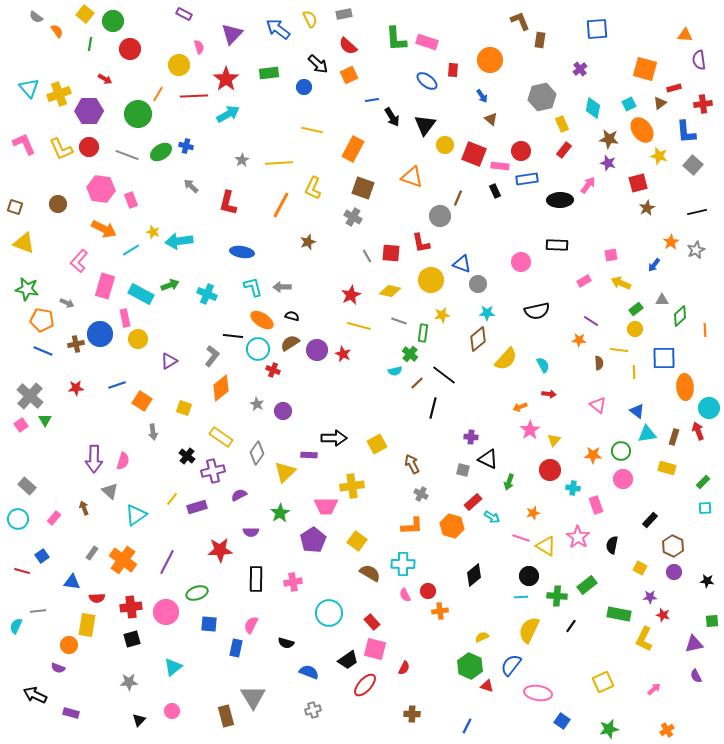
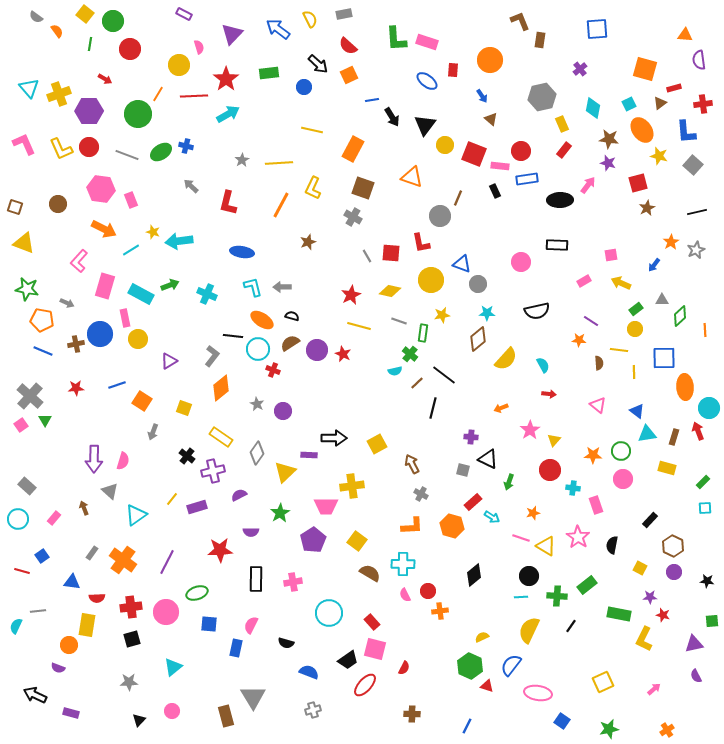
orange arrow at (520, 407): moved 19 px left, 1 px down
gray arrow at (153, 432): rotated 28 degrees clockwise
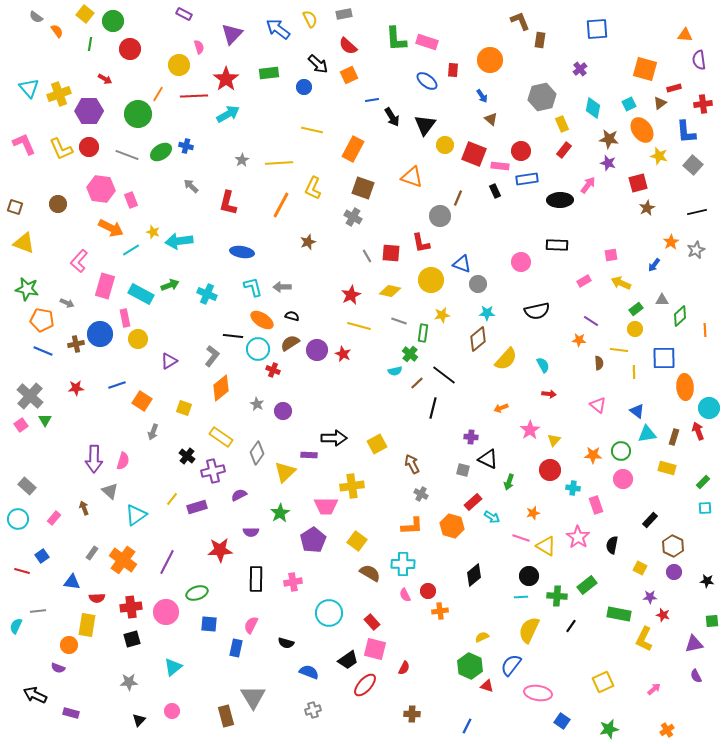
orange arrow at (104, 229): moved 7 px right, 1 px up
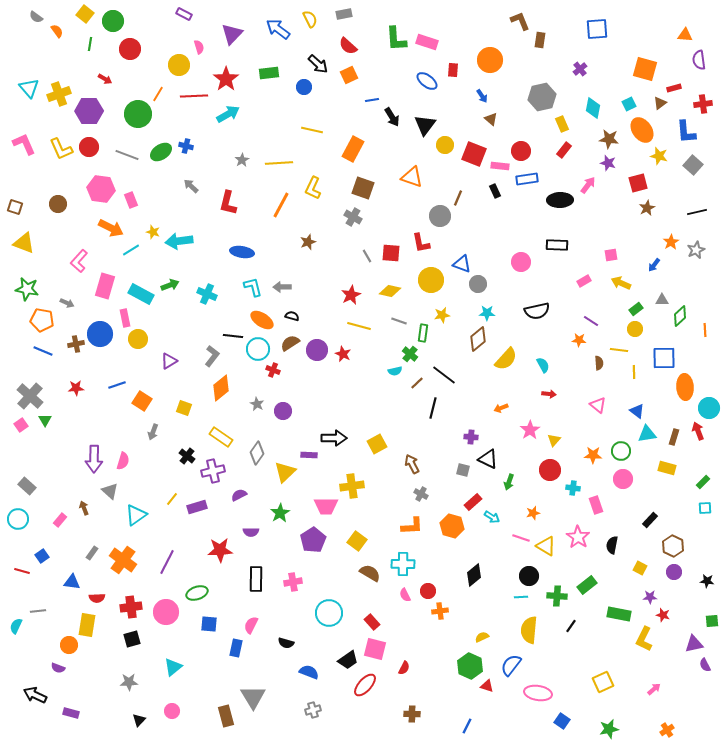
pink rectangle at (54, 518): moved 6 px right, 2 px down
yellow semicircle at (529, 630): rotated 20 degrees counterclockwise
purple semicircle at (696, 676): moved 9 px right, 11 px up
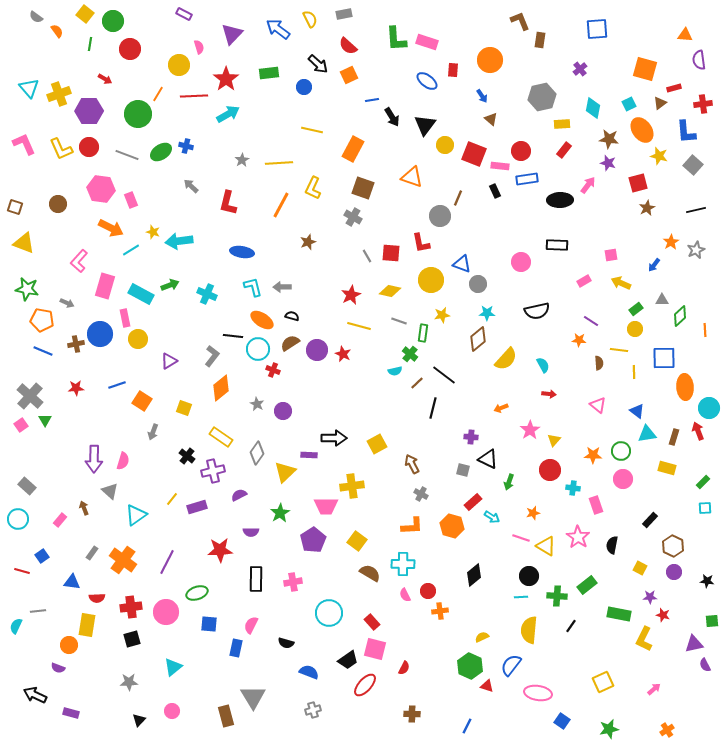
yellow rectangle at (562, 124): rotated 70 degrees counterclockwise
black line at (697, 212): moved 1 px left, 2 px up
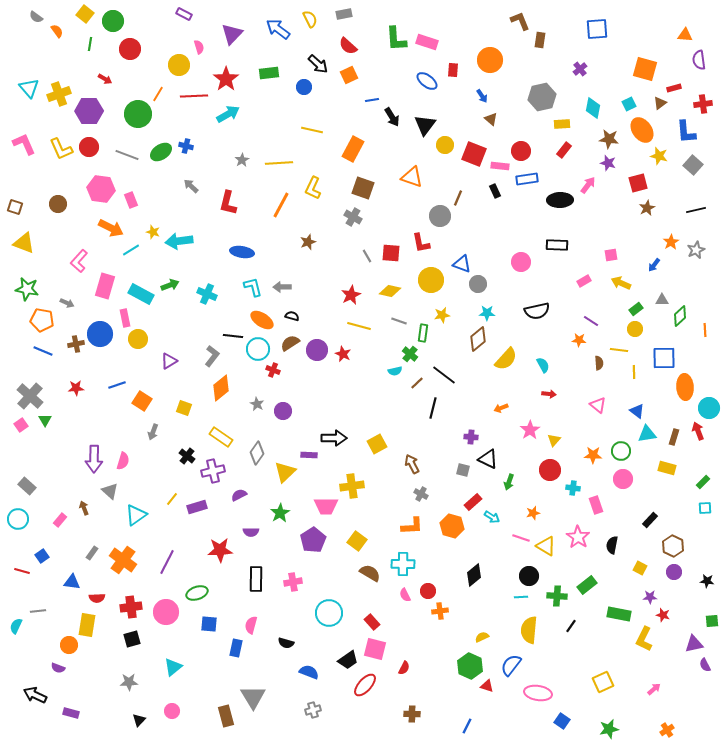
pink semicircle at (251, 625): rotated 12 degrees counterclockwise
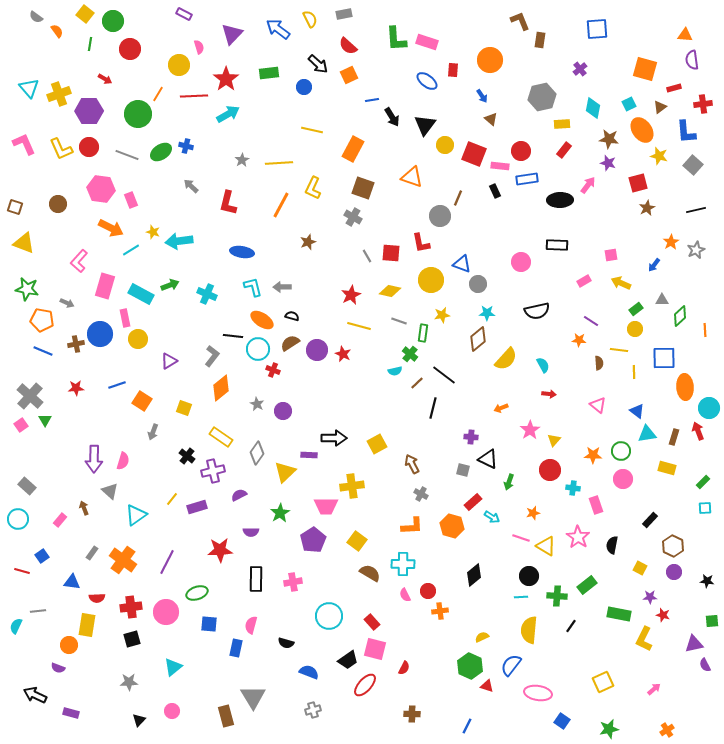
purple semicircle at (699, 60): moved 7 px left
brown triangle at (660, 103): moved 4 px down
cyan circle at (329, 613): moved 3 px down
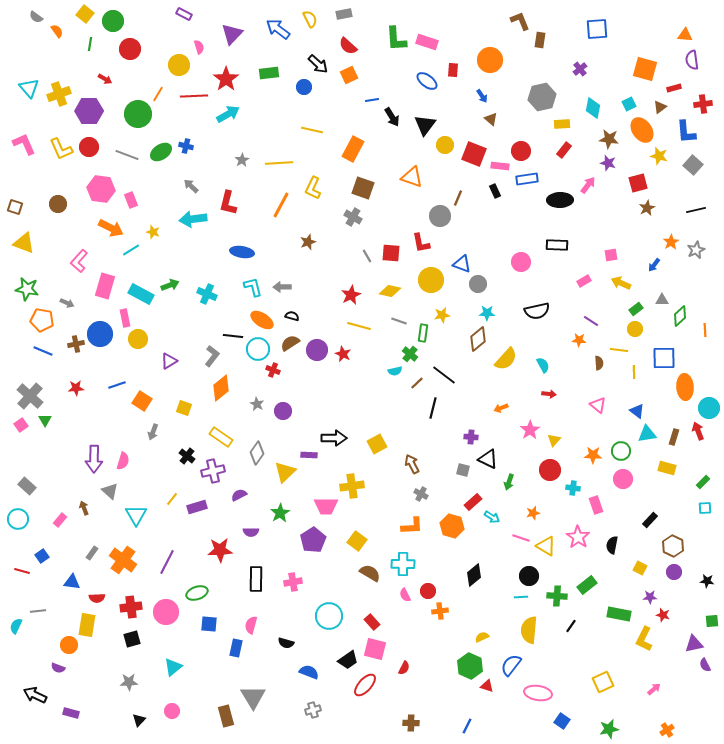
cyan arrow at (179, 241): moved 14 px right, 22 px up
cyan triangle at (136, 515): rotated 25 degrees counterclockwise
brown cross at (412, 714): moved 1 px left, 9 px down
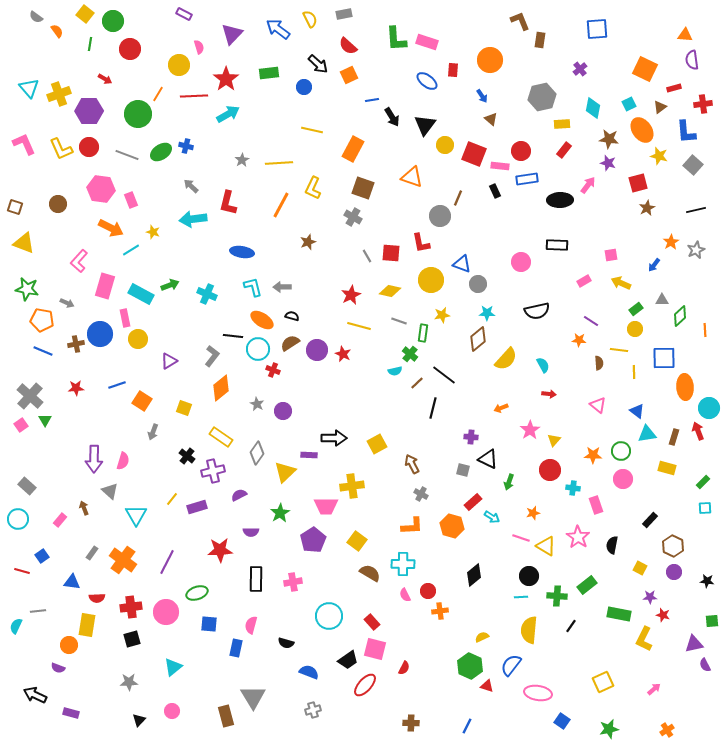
orange square at (645, 69): rotated 10 degrees clockwise
